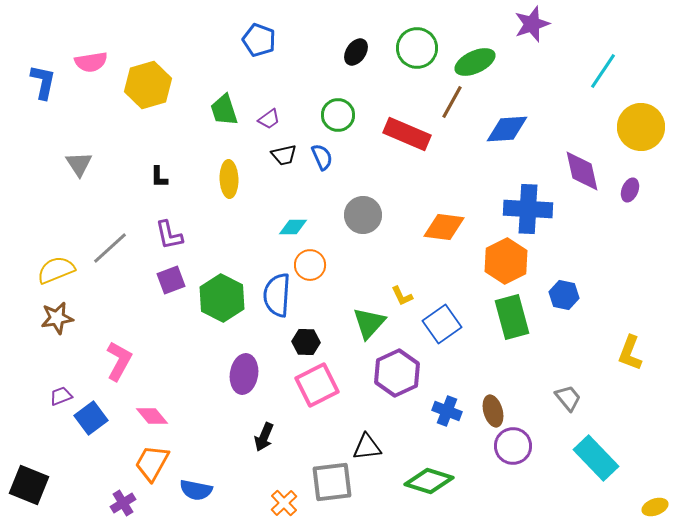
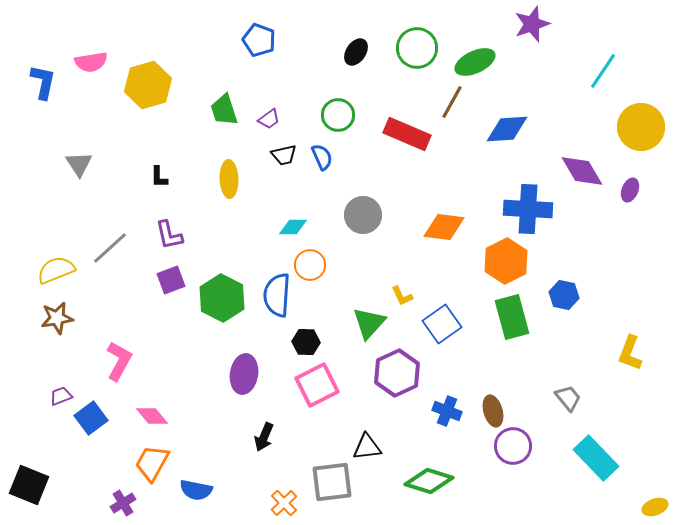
purple diamond at (582, 171): rotated 18 degrees counterclockwise
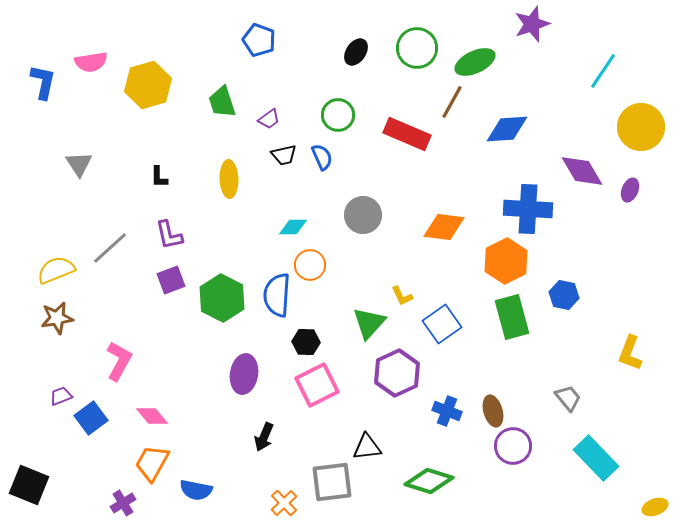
green trapezoid at (224, 110): moved 2 px left, 8 px up
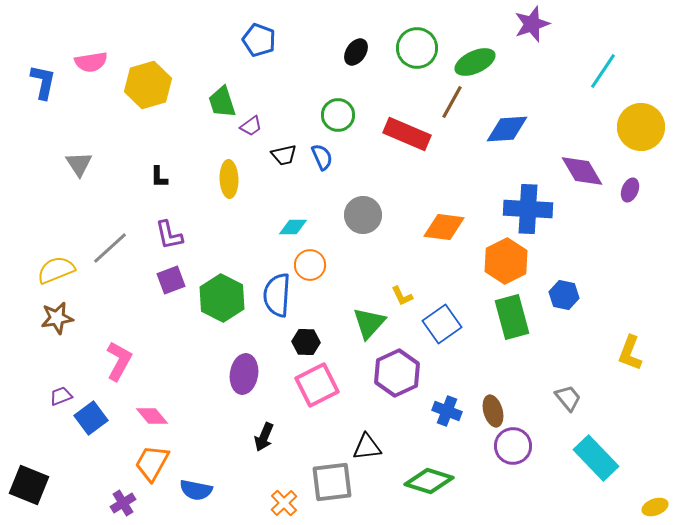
purple trapezoid at (269, 119): moved 18 px left, 7 px down
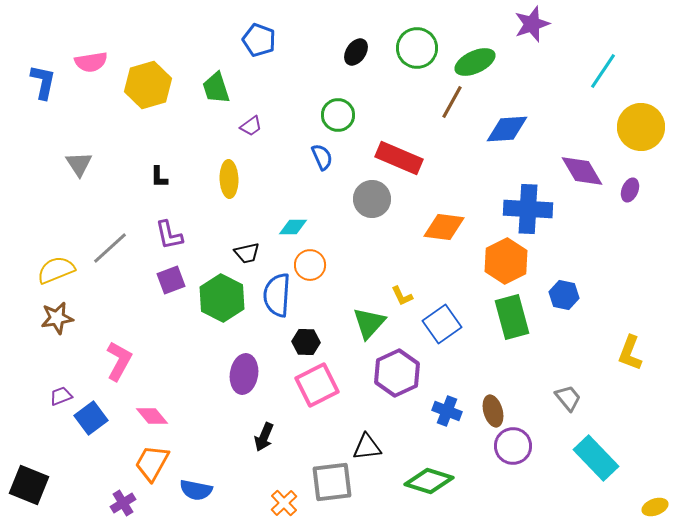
green trapezoid at (222, 102): moved 6 px left, 14 px up
red rectangle at (407, 134): moved 8 px left, 24 px down
black trapezoid at (284, 155): moved 37 px left, 98 px down
gray circle at (363, 215): moved 9 px right, 16 px up
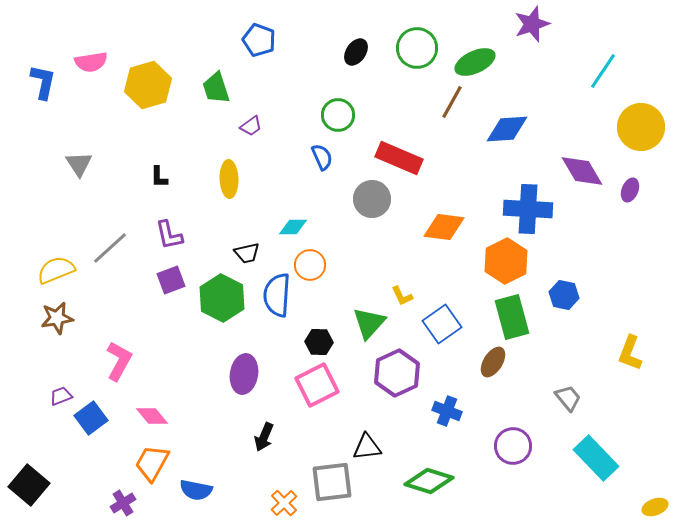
black hexagon at (306, 342): moved 13 px right
brown ellipse at (493, 411): moved 49 px up; rotated 48 degrees clockwise
black square at (29, 485): rotated 18 degrees clockwise
